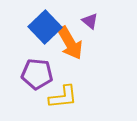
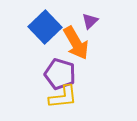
purple triangle: rotated 36 degrees clockwise
orange arrow: moved 6 px right
purple pentagon: moved 23 px right; rotated 12 degrees clockwise
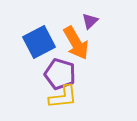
blue square: moved 6 px left, 15 px down; rotated 16 degrees clockwise
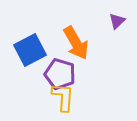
purple triangle: moved 27 px right
blue square: moved 9 px left, 8 px down
yellow L-shape: rotated 80 degrees counterclockwise
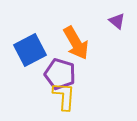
purple triangle: rotated 36 degrees counterclockwise
yellow L-shape: moved 1 px right, 1 px up
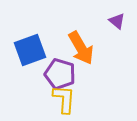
orange arrow: moved 5 px right, 5 px down
blue square: rotated 8 degrees clockwise
yellow L-shape: moved 3 px down
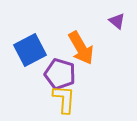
blue square: rotated 8 degrees counterclockwise
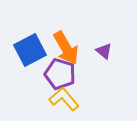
purple triangle: moved 13 px left, 30 px down
orange arrow: moved 15 px left
yellow L-shape: rotated 44 degrees counterclockwise
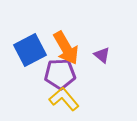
purple triangle: moved 2 px left, 4 px down
purple pentagon: rotated 20 degrees counterclockwise
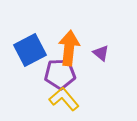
orange arrow: moved 3 px right; rotated 144 degrees counterclockwise
purple triangle: moved 1 px left, 2 px up
